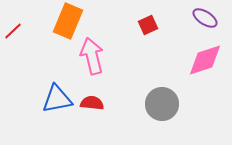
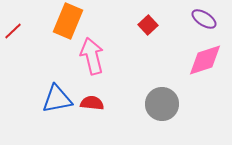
purple ellipse: moved 1 px left, 1 px down
red square: rotated 18 degrees counterclockwise
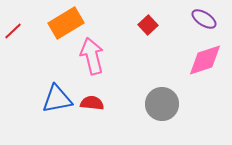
orange rectangle: moved 2 px left, 2 px down; rotated 36 degrees clockwise
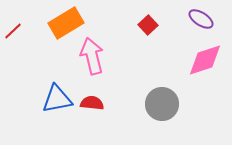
purple ellipse: moved 3 px left
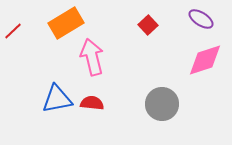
pink arrow: moved 1 px down
